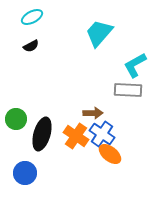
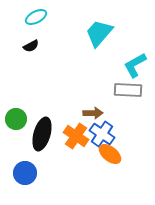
cyan ellipse: moved 4 px right
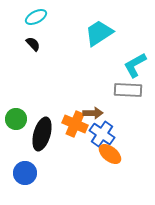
cyan trapezoid: rotated 16 degrees clockwise
black semicircle: moved 2 px right, 2 px up; rotated 105 degrees counterclockwise
orange cross: moved 1 px left, 12 px up; rotated 10 degrees counterclockwise
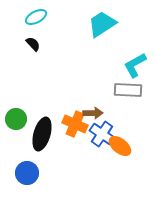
cyan trapezoid: moved 3 px right, 9 px up
orange ellipse: moved 10 px right, 8 px up
blue circle: moved 2 px right
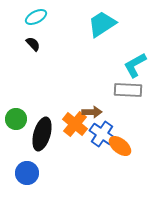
brown arrow: moved 1 px left, 1 px up
orange cross: rotated 15 degrees clockwise
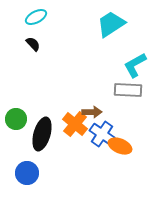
cyan trapezoid: moved 9 px right
orange ellipse: rotated 15 degrees counterclockwise
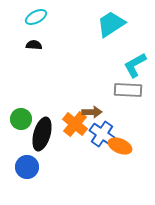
black semicircle: moved 1 px right, 1 px down; rotated 42 degrees counterclockwise
green circle: moved 5 px right
blue circle: moved 6 px up
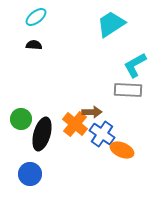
cyan ellipse: rotated 10 degrees counterclockwise
orange ellipse: moved 2 px right, 4 px down
blue circle: moved 3 px right, 7 px down
